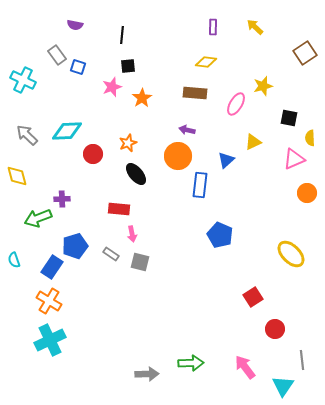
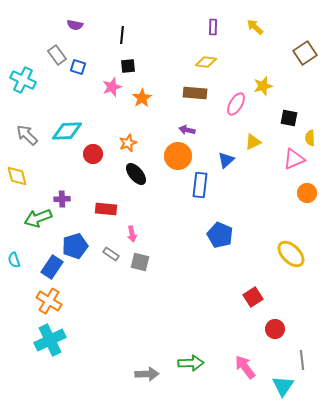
red rectangle at (119, 209): moved 13 px left
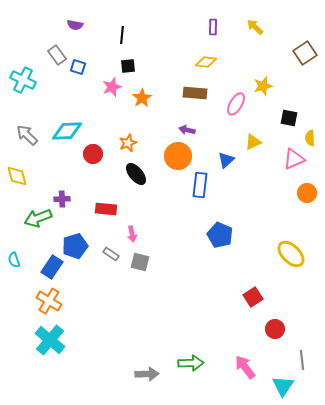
cyan cross at (50, 340): rotated 24 degrees counterclockwise
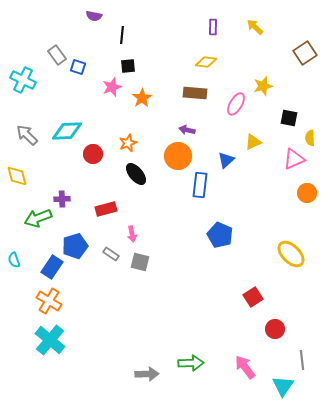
purple semicircle at (75, 25): moved 19 px right, 9 px up
red rectangle at (106, 209): rotated 20 degrees counterclockwise
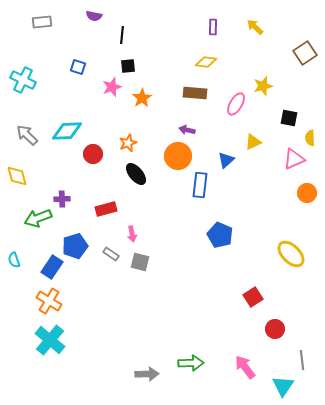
gray rectangle at (57, 55): moved 15 px left, 33 px up; rotated 60 degrees counterclockwise
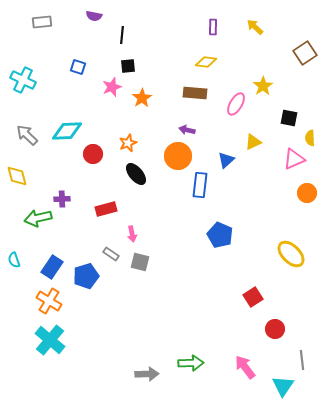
yellow star at (263, 86): rotated 18 degrees counterclockwise
green arrow at (38, 218): rotated 8 degrees clockwise
blue pentagon at (75, 246): moved 11 px right, 30 px down
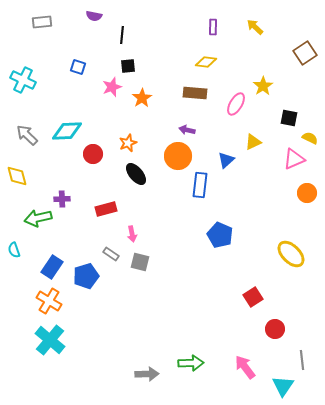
yellow semicircle at (310, 138): rotated 119 degrees clockwise
cyan semicircle at (14, 260): moved 10 px up
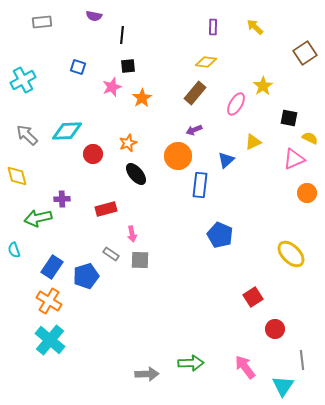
cyan cross at (23, 80): rotated 35 degrees clockwise
brown rectangle at (195, 93): rotated 55 degrees counterclockwise
purple arrow at (187, 130): moved 7 px right; rotated 35 degrees counterclockwise
gray square at (140, 262): moved 2 px up; rotated 12 degrees counterclockwise
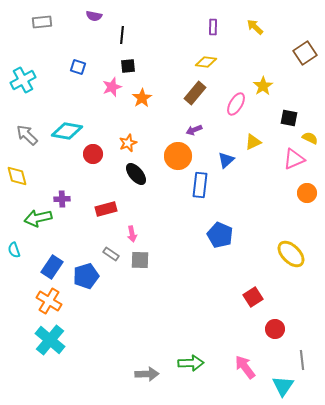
cyan diamond at (67, 131): rotated 12 degrees clockwise
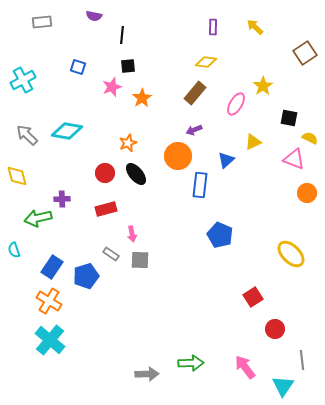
red circle at (93, 154): moved 12 px right, 19 px down
pink triangle at (294, 159): rotated 45 degrees clockwise
